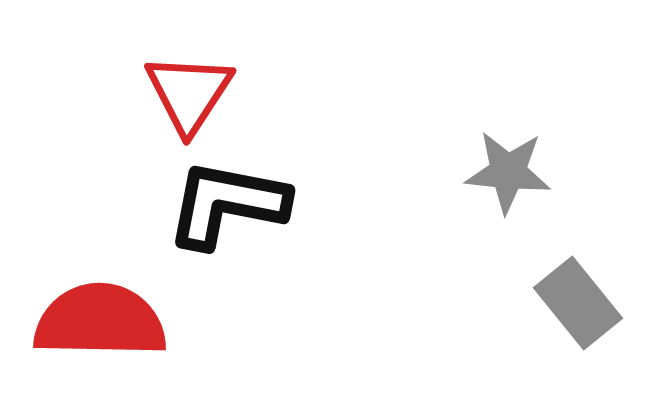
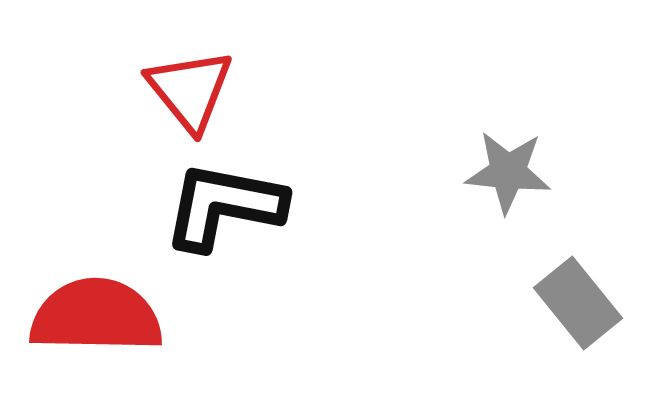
red triangle: moved 1 px right, 3 px up; rotated 12 degrees counterclockwise
black L-shape: moved 3 px left, 2 px down
red semicircle: moved 4 px left, 5 px up
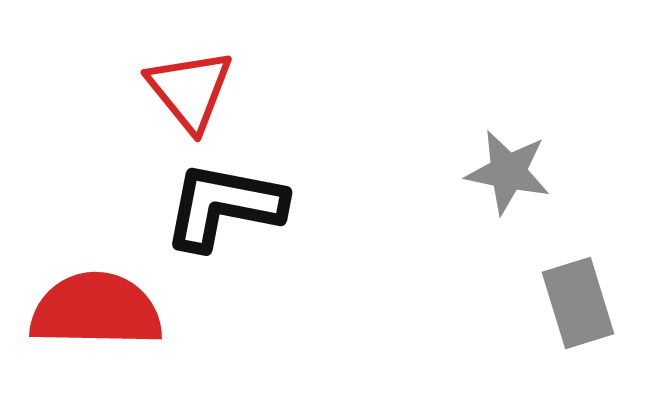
gray star: rotated 6 degrees clockwise
gray rectangle: rotated 22 degrees clockwise
red semicircle: moved 6 px up
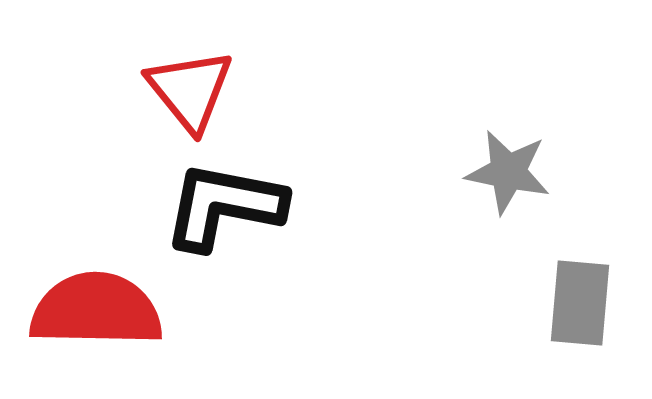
gray rectangle: moved 2 px right; rotated 22 degrees clockwise
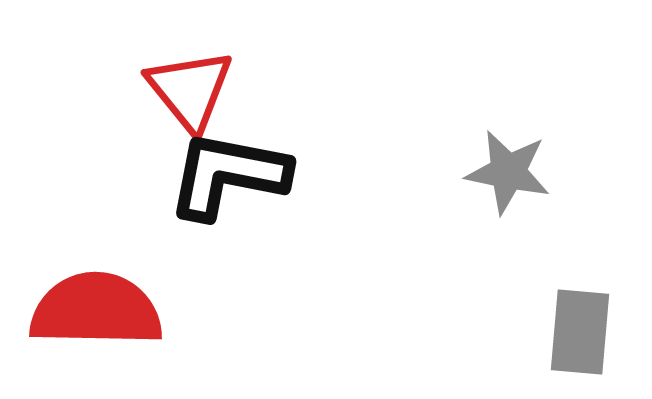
black L-shape: moved 4 px right, 31 px up
gray rectangle: moved 29 px down
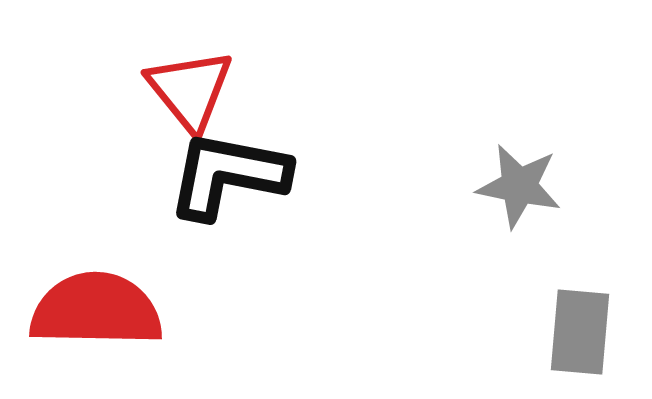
gray star: moved 11 px right, 14 px down
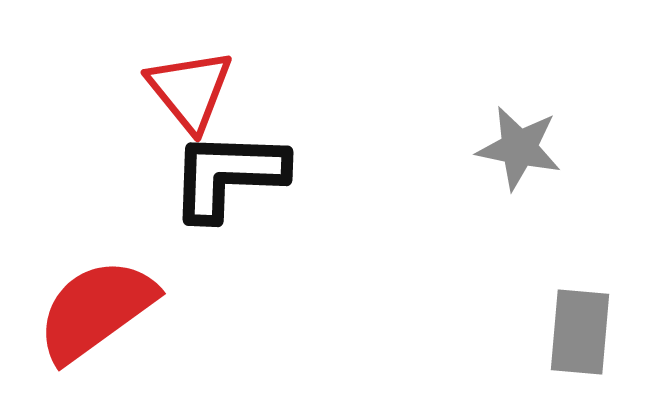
black L-shape: rotated 9 degrees counterclockwise
gray star: moved 38 px up
red semicircle: rotated 37 degrees counterclockwise
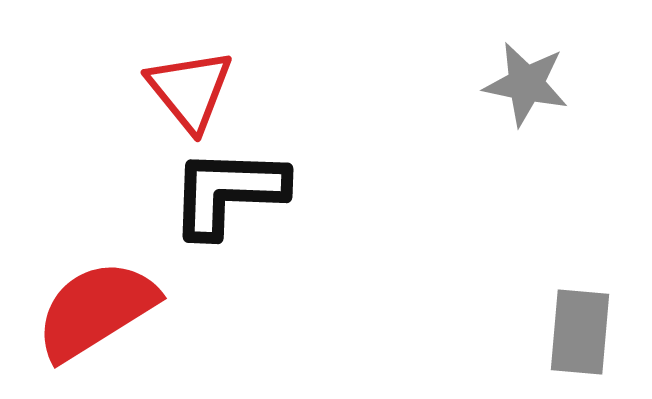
gray star: moved 7 px right, 64 px up
black L-shape: moved 17 px down
red semicircle: rotated 4 degrees clockwise
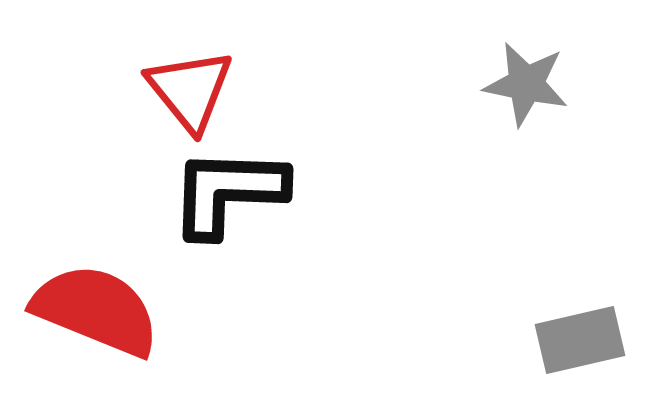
red semicircle: rotated 54 degrees clockwise
gray rectangle: moved 8 px down; rotated 72 degrees clockwise
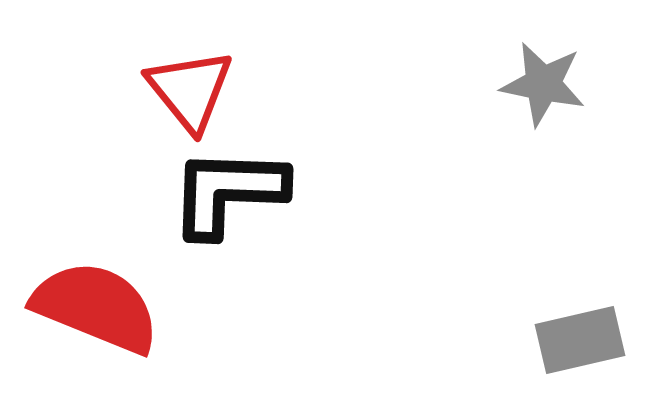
gray star: moved 17 px right
red semicircle: moved 3 px up
